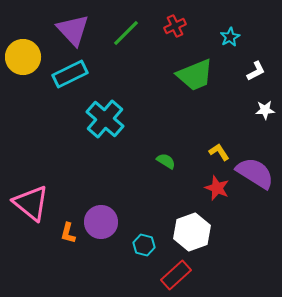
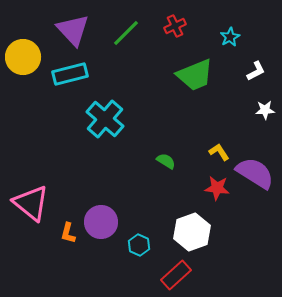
cyan rectangle: rotated 12 degrees clockwise
red star: rotated 15 degrees counterclockwise
cyan hexagon: moved 5 px left; rotated 10 degrees clockwise
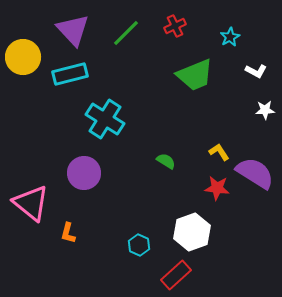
white L-shape: rotated 55 degrees clockwise
cyan cross: rotated 9 degrees counterclockwise
purple circle: moved 17 px left, 49 px up
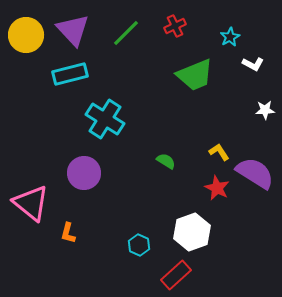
yellow circle: moved 3 px right, 22 px up
white L-shape: moved 3 px left, 7 px up
red star: rotated 20 degrees clockwise
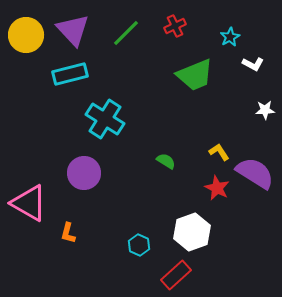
pink triangle: moved 2 px left; rotated 9 degrees counterclockwise
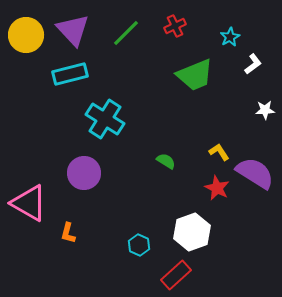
white L-shape: rotated 65 degrees counterclockwise
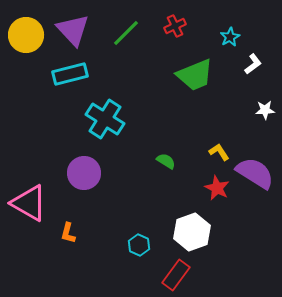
red rectangle: rotated 12 degrees counterclockwise
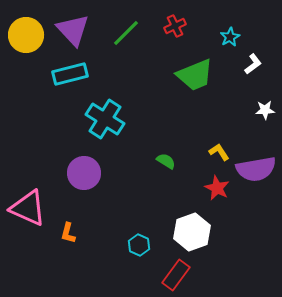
purple semicircle: moved 1 px right, 4 px up; rotated 138 degrees clockwise
pink triangle: moved 1 px left, 5 px down; rotated 6 degrees counterclockwise
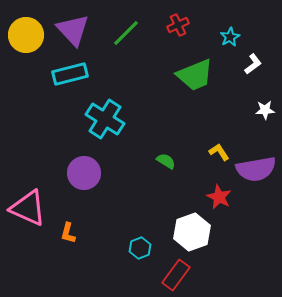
red cross: moved 3 px right, 1 px up
red star: moved 2 px right, 9 px down
cyan hexagon: moved 1 px right, 3 px down; rotated 15 degrees clockwise
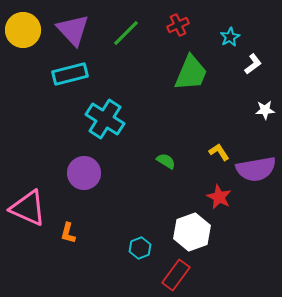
yellow circle: moved 3 px left, 5 px up
green trapezoid: moved 4 px left, 2 px up; rotated 45 degrees counterclockwise
